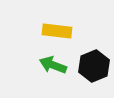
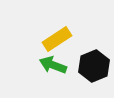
yellow rectangle: moved 8 px down; rotated 40 degrees counterclockwise
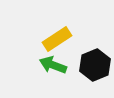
black hexagon: moved 1 px right, 1 px up
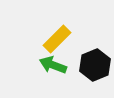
yellow rectangle: rotated 12 degrees counterclockwise
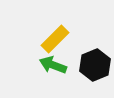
yellow rectangle: moved 2 px left
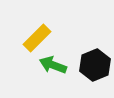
yellow rectangle: moved 18 px left, 1 px up
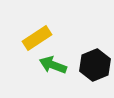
yellow rectangle: rotated 12 degrees clockwise
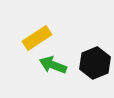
black hexagon: moved 2 px up
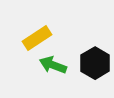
black hexagon: rotated 8 degrees counterclockwise
